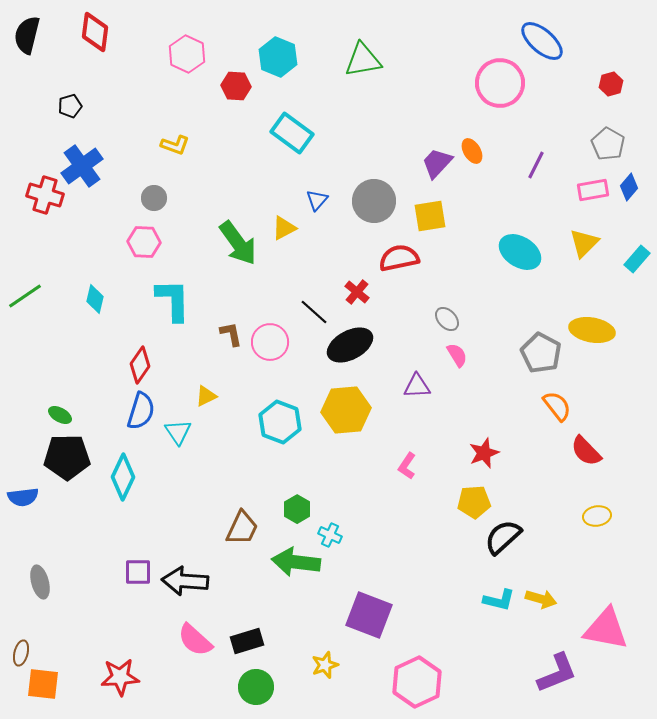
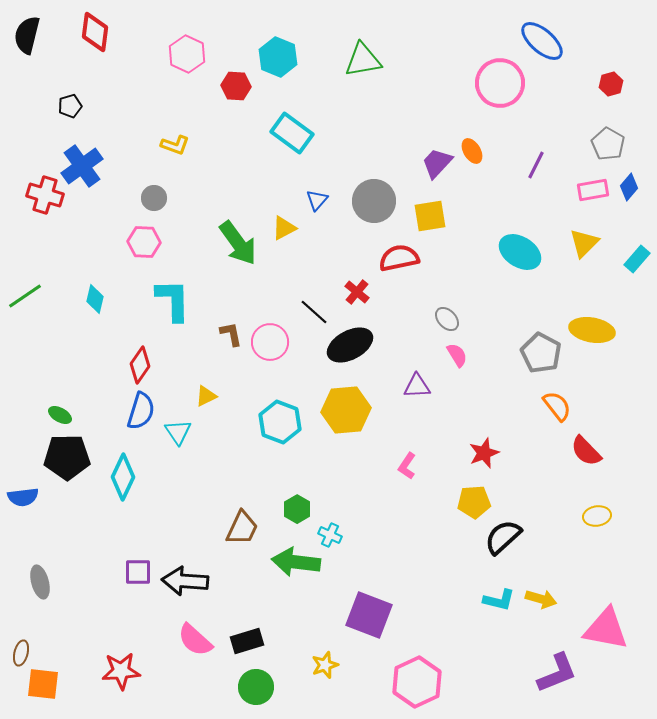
red star at (120, 677): moved 1 px right, 6 px up
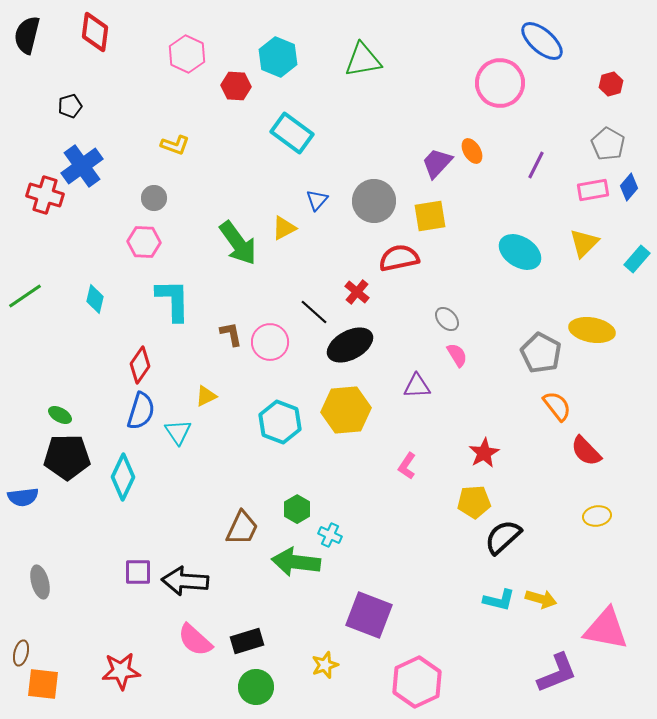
red star at (484, 453): rotated 8 degrees counterclockwise
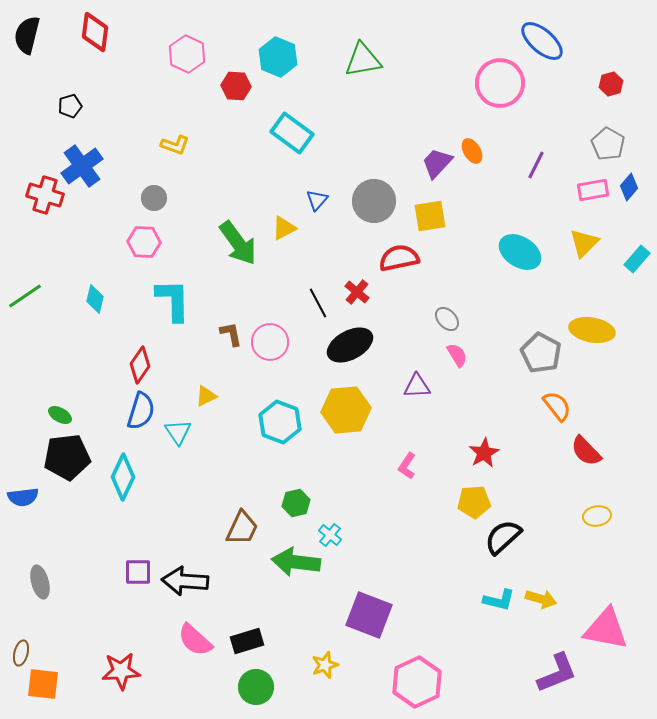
black line at (314, 312): moved 4 px right, 9 px up; rotated 20 degrees clockwise
black pentagon at (67, 457): rotated 6 degrees counterclockwise
green hexagon at (297, 509): moved 1 px left, 6 px up; rotated 16 degrees clockwise
cyan cross at (330, 535): rotated 15 degrees clockwise
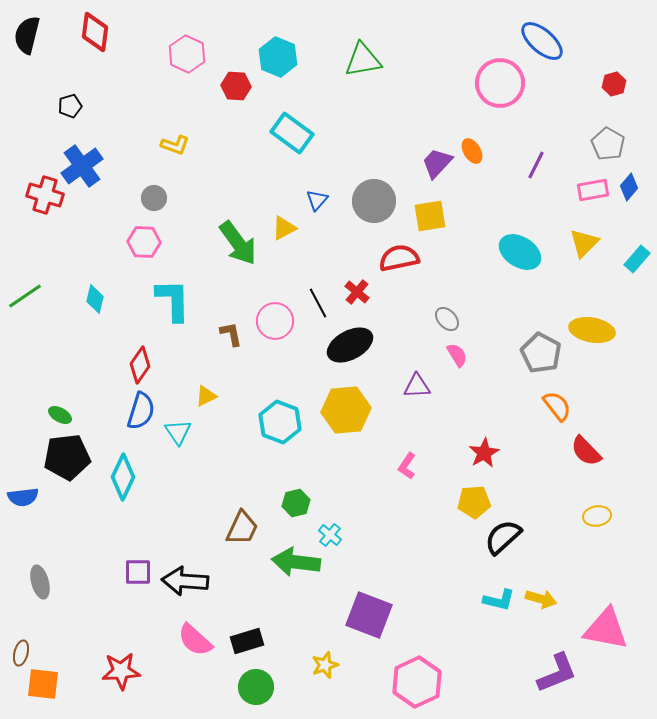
red hexagon at (611, 84): moved 3 px right
pink circle at (270, 342): moved 5 px right, 21 px up
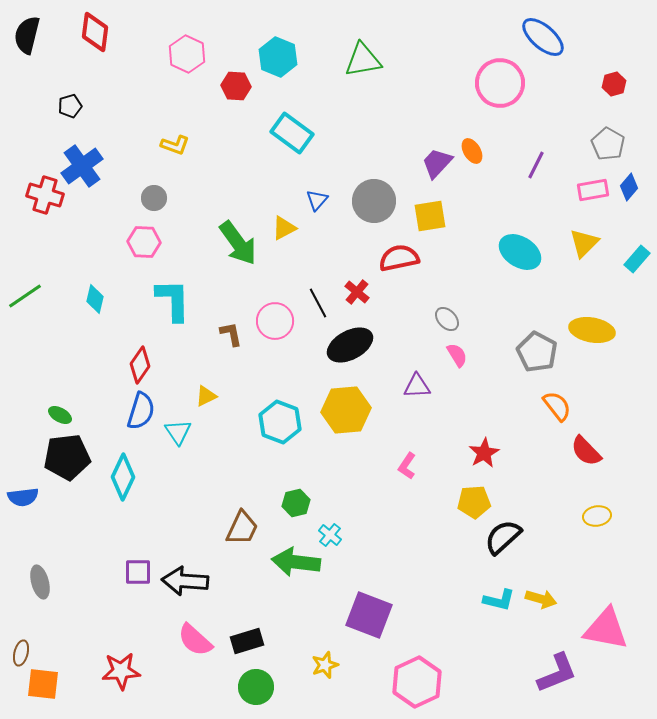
blue ellipse at (542, 41): moved 1 px right, 4 px up
gray pentagon at (541, 353): moved 4 px left, 1 px up
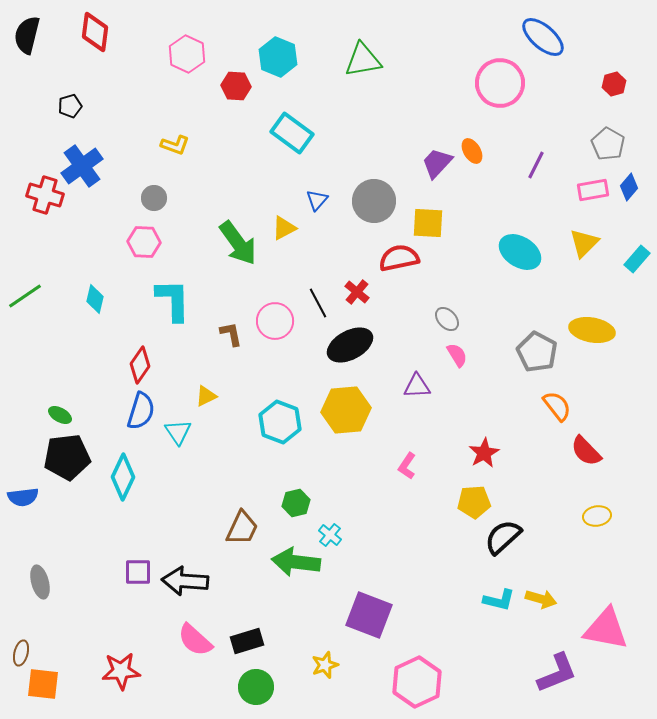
yellow square at (430, 216): moved 2 px left, 7 px down; rotated 12 degrees clockwise
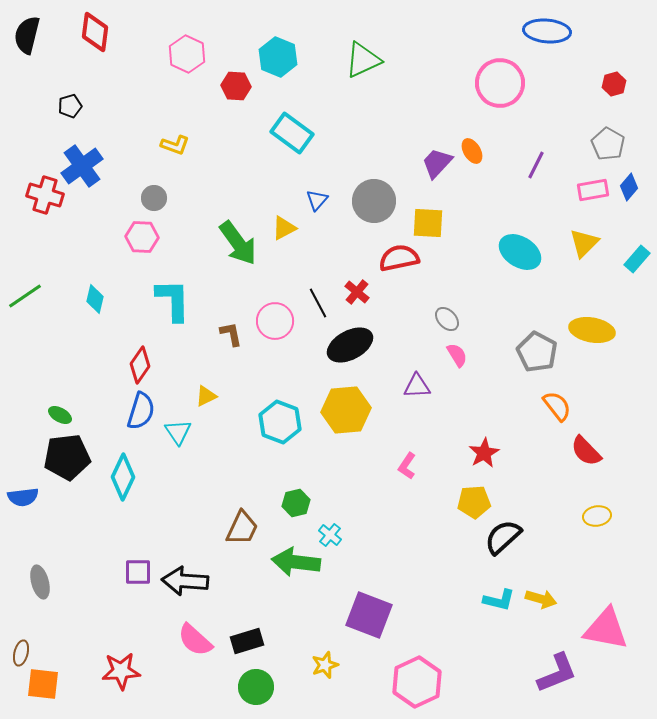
blue ellipse at (543, 37): moved 4 px right, 6 px up; rotated 36 degrees counterclockwise
green triangle at (363, 60): rotated 15 degrees counterclockwise
pink hexagon at (144, 242): moved 2 px left, 5 px up
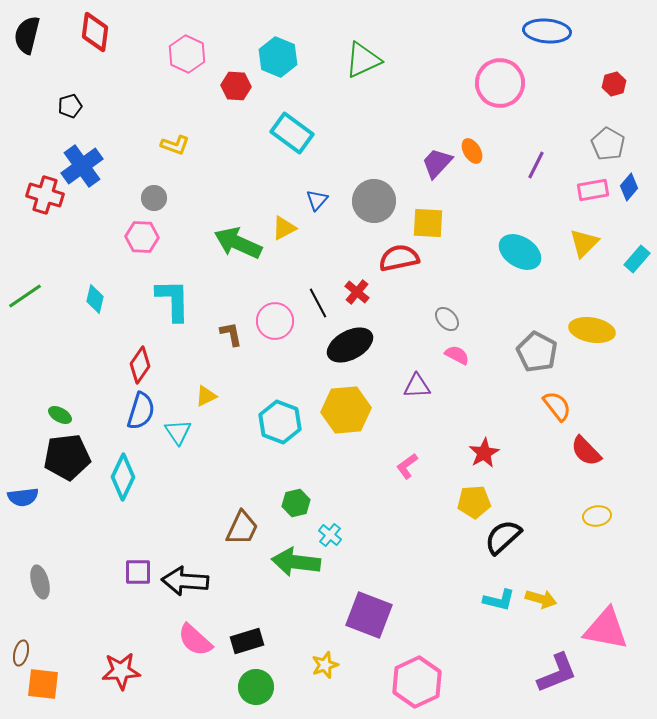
green arrow at (238, 243): rotated 150 degrees clockwise
pink semicircle at (457, 355): rotated 30 degrees counterclockwise
pink L-shape at (407, 466): rotated 20 degrees clockwise
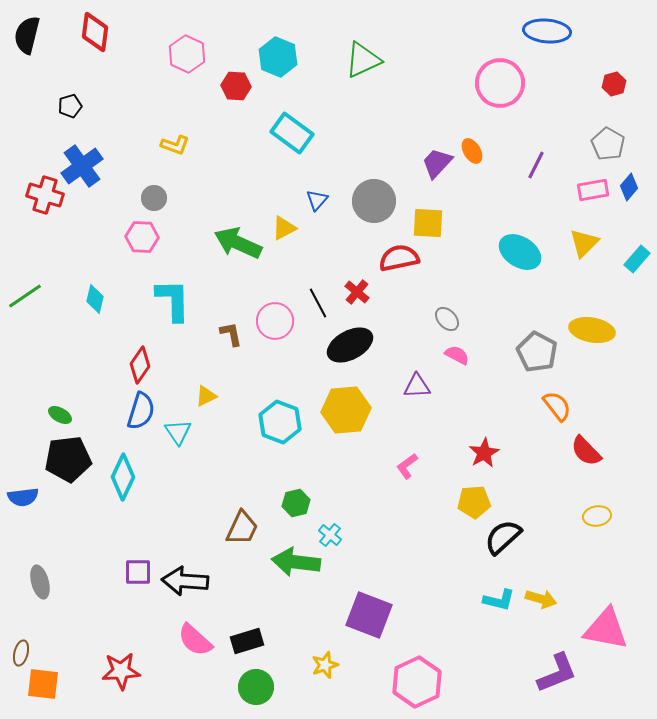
black pentagon at (67, 457): moved 1 px right, 2 px down
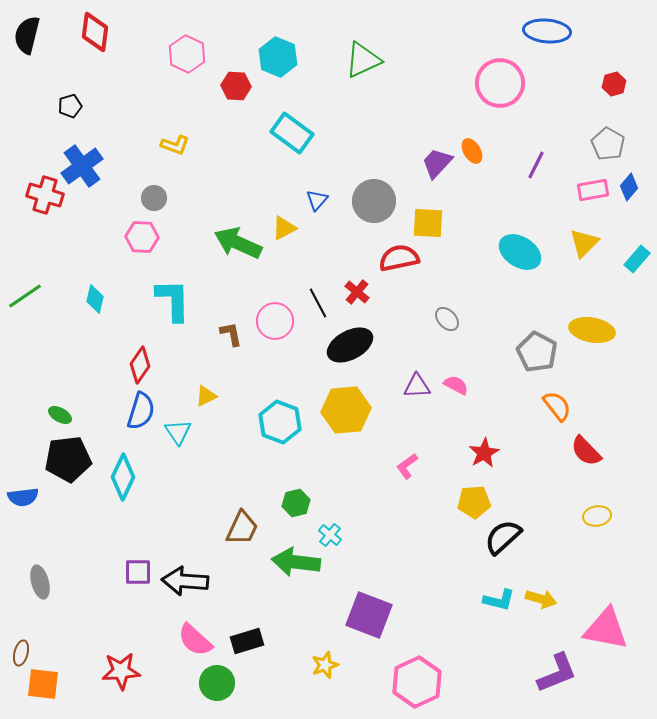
pink semicircle at (457, 355): moved 1 px left, 30 px down
green circle at (256, 687): moved 39 px left, 4 px up
